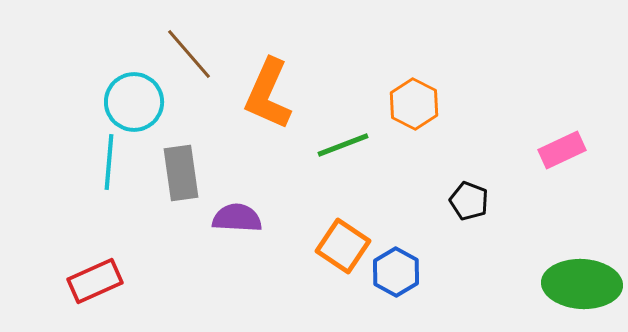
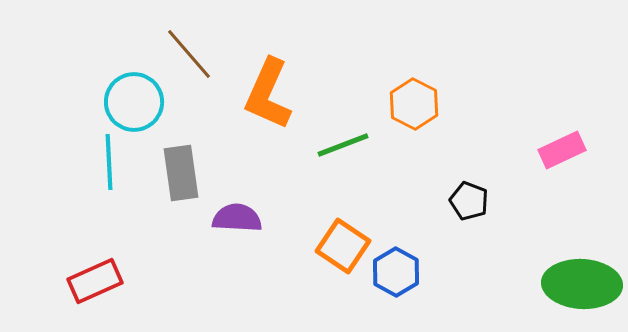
cyan line: rotated 8 degrees counterclockwise
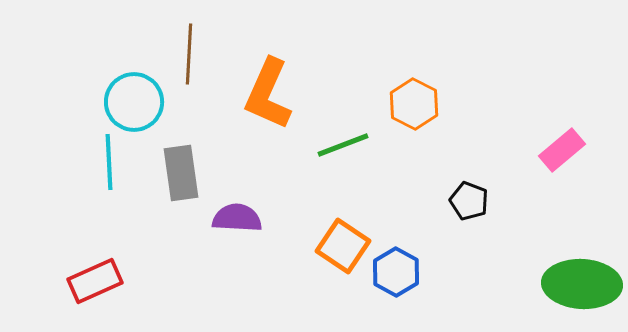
brown line: rotated 44 degrees clockwise
pink rectangle: rotated 15 degrees counterclockwise
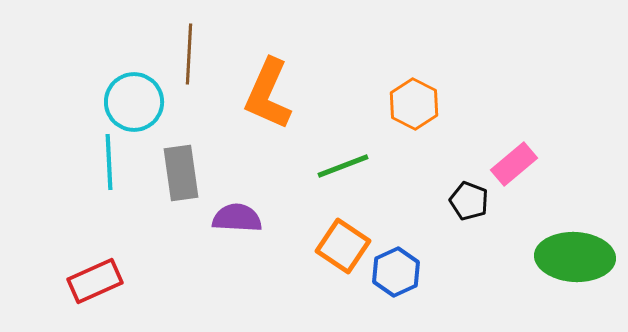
green line: moved 21 px down
pink rectangle: moved 48 px left, 14 px down
blue hexagon: rotated 6 degrees clockwise
green ellipse: moved 7 px left, 27 px up
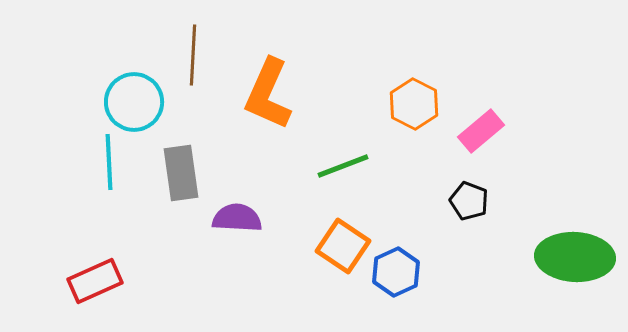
brown line: moved 4 px right, 1 px down
pink rectangle: moved 33 px left, 33 px up
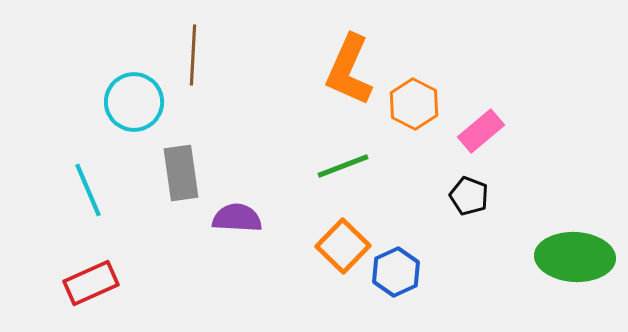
orange L-shape: moved 81 px right, 24 px up
cyan line: moved 21 px left, 28 px down; rotated 20 degrees counterclockwise
black pentagon: moved 5 px up
orange square: rotated 10 degrees clockwise
red rectangle: moved 4 px left, 2 px down
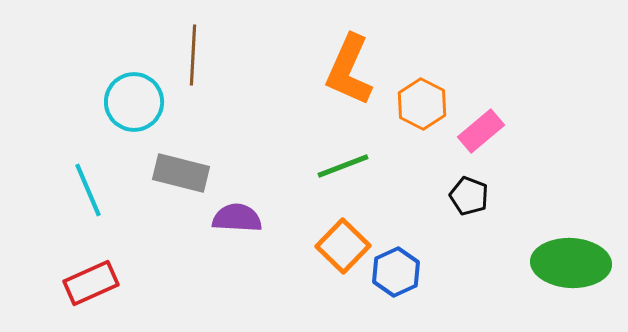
orange hexagon: moved 8 px right
gray rectangle: rotated 68 degrees counterclockwise
green ellipse: moved 4 px left, 6 px down
